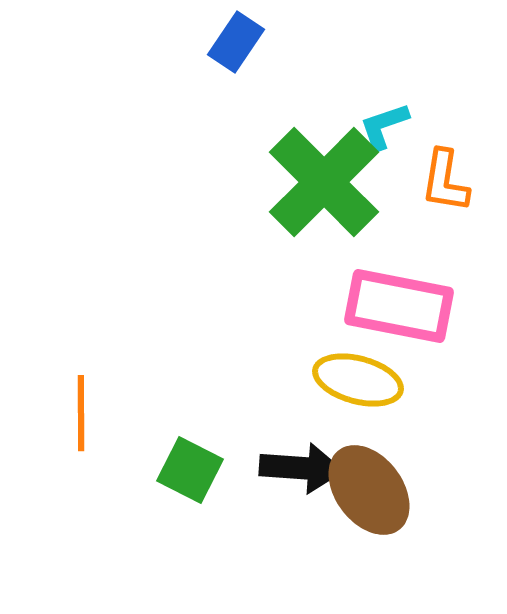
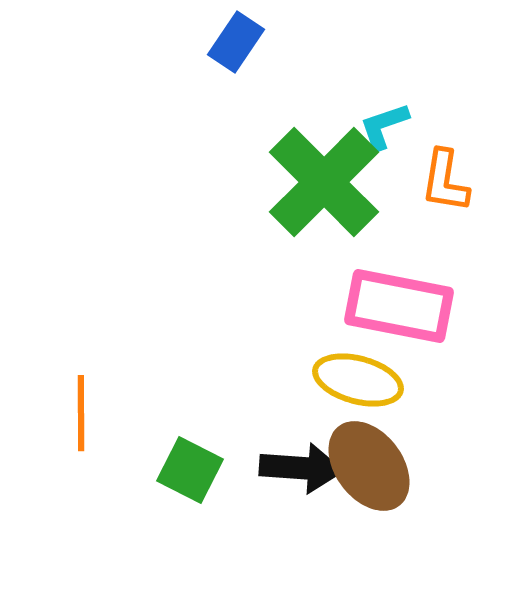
brown ellipse: moved 24 px up
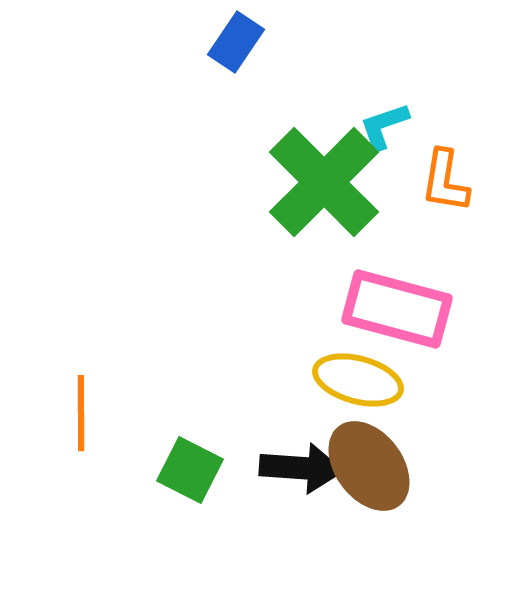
pink rectangle: moved 2 px left, 3 px down; rotated 4 degrees clockwise
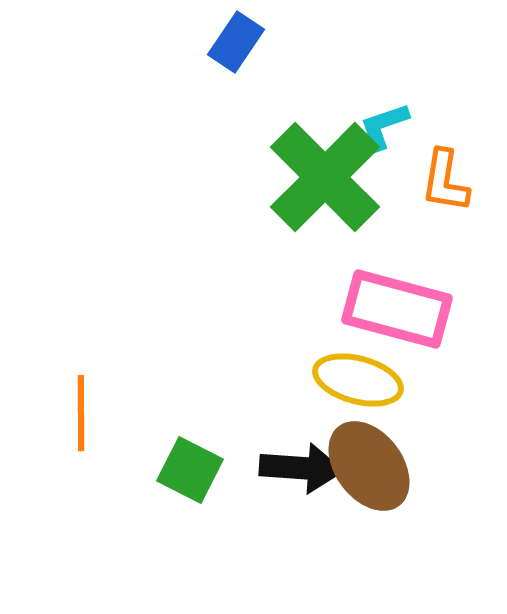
green cross: moved 1 px right, 5 px up
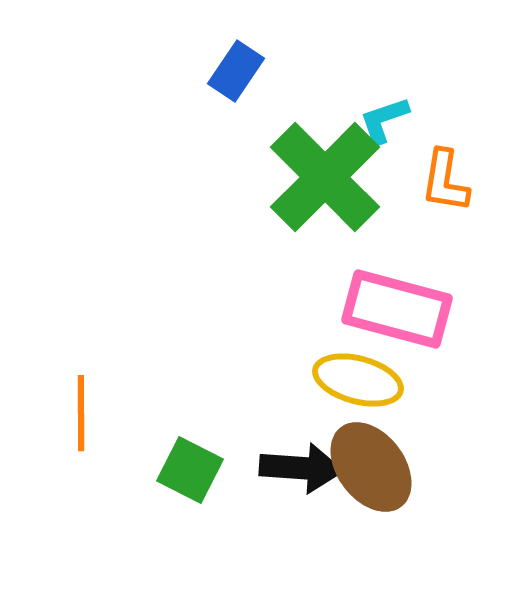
blue rectangle: moved 29 px down
cyan L-shape: moved 6 px up
brown ellipse: moved 2 px right, 1 px down
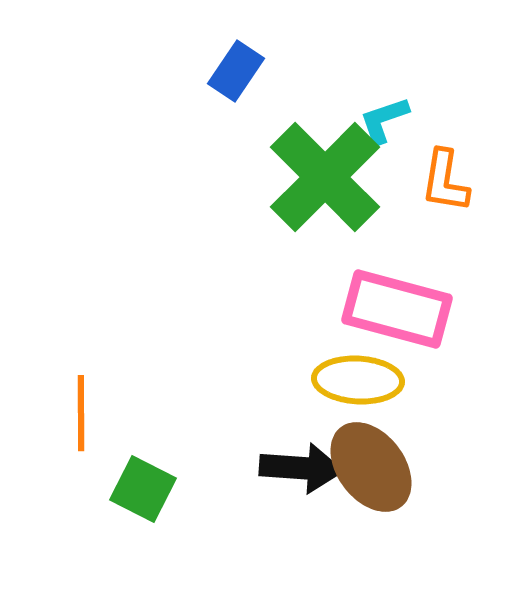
yellow ellipse: rotated 12 degrees counterclockwise
green square: moved 47 px left, 19 px down
